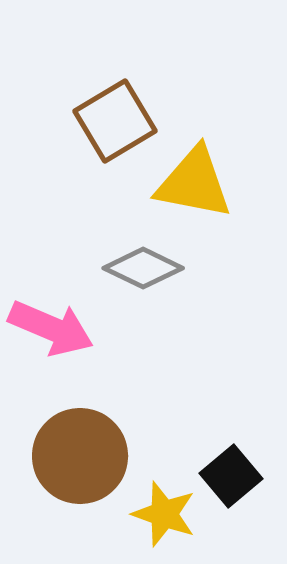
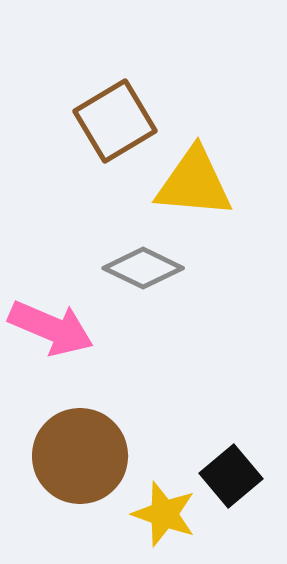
yellow triangle: rotated 6 degrees counterclockwise
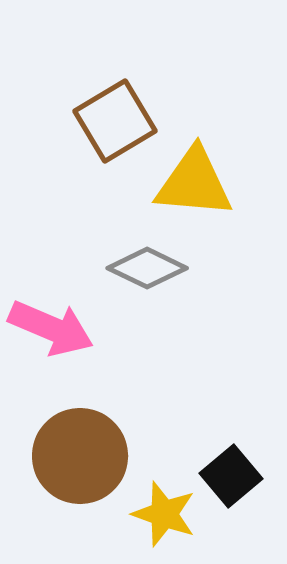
gray diamond: moved 4 px right
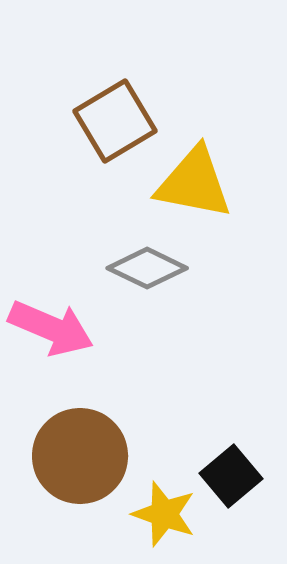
yellow triangle: rotated 6 degrees clockwise
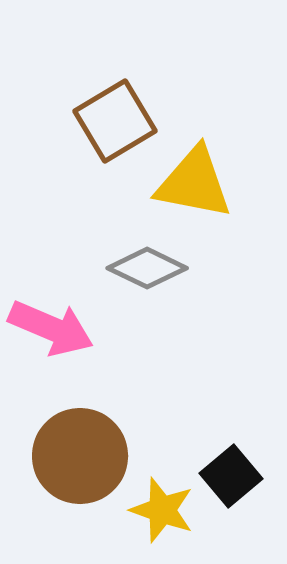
yellow star: moved 2 px left, 4 px up
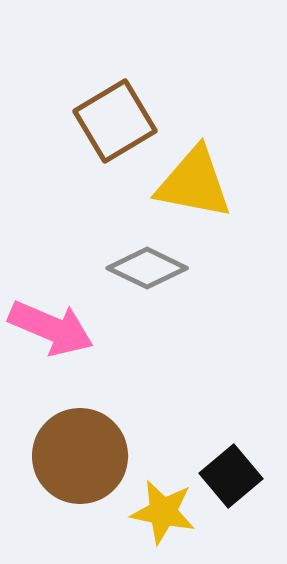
yellow star: moved 1 px right, 2 px down; rotated 8 degrees counterclockwise
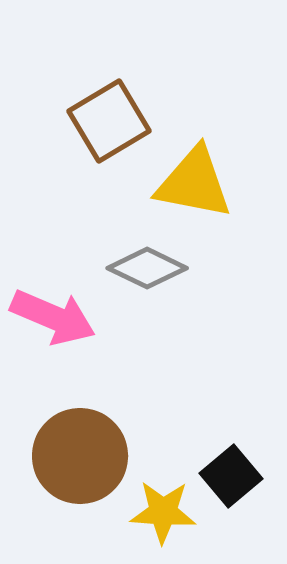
brown square: moved 6 px left
pink arrow: moved 2 px right, 11 px up
yellow star: rotated 8 degrees counterclockwise
